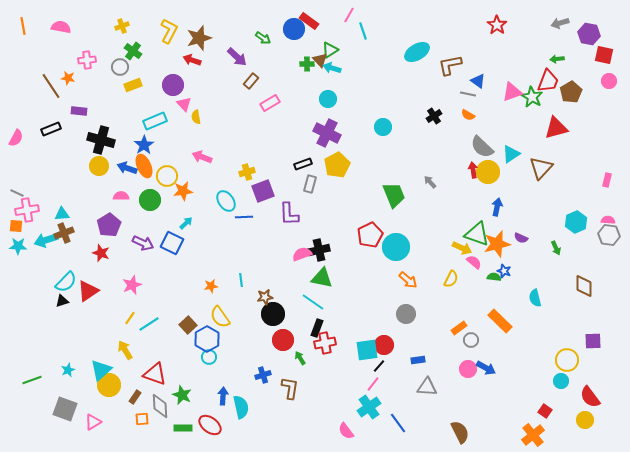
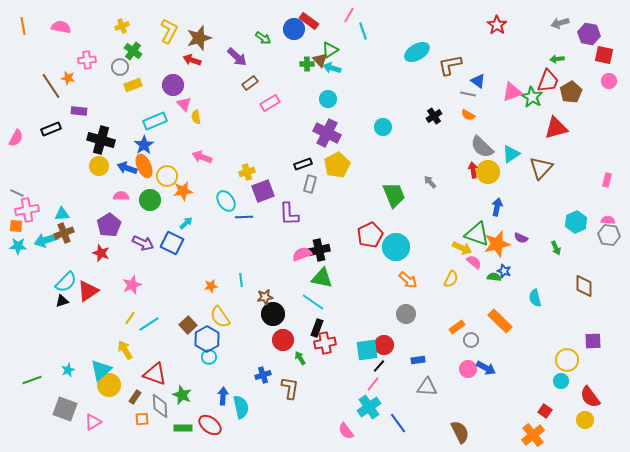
brown rectangle at (251, 81): moved 1 px left, 2 px down; rotated 14 degrees clockwise
orange rectangle at (459, 328): moved 2 px left, 1 px up
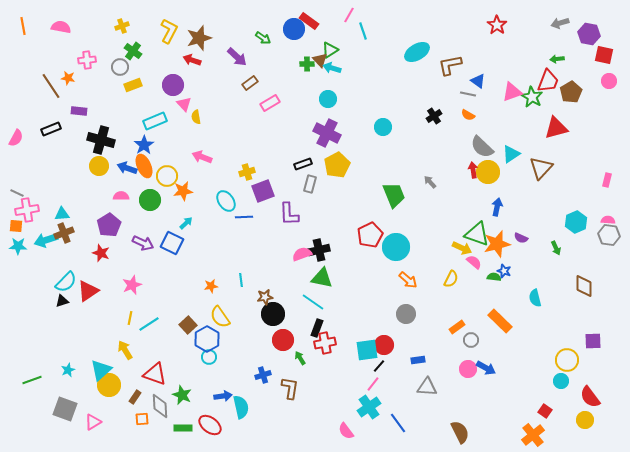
yellow line at (130, 318): rotated 24 degrees counterclockwise
blue arrow at (223, 396): rotated 78 degrees clockwise
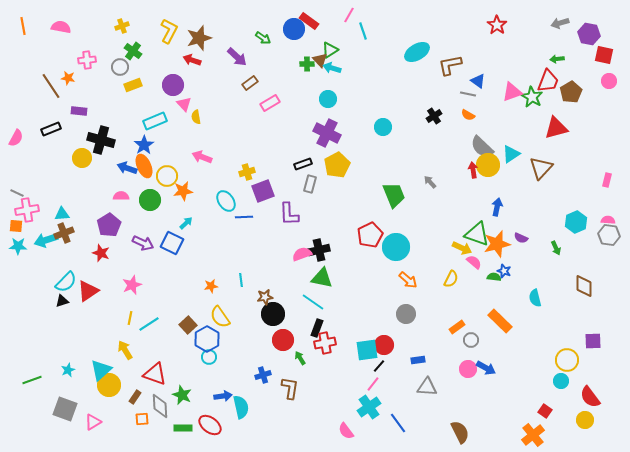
yellow circle at (99, 166): moved 17 px left, 8 px up
yellow circle at (488, 172): moved 7 px up
